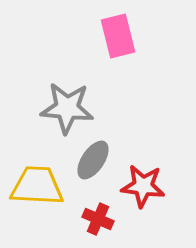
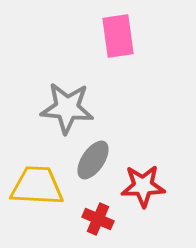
pink rectangle: rotated 6 degrees clockwise
red star: rotated 9 degrees counterclockwise
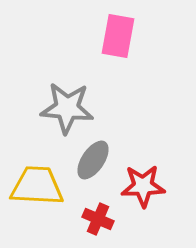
pink rectangle: rotated 18 degrees clockwise
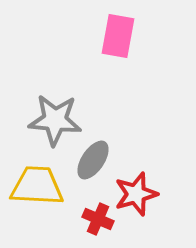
gray star: moved 12 px left, 12 px down
red star: moved 7 px left, 8 px down; rotated 15 degrees counterclockwise
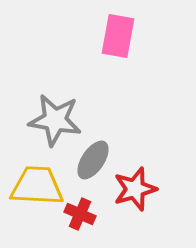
gray star: rotated 4 degrees clockwise
red star: moved 1 px left, 5 px up
red cross: moved 18 px left, 5 px up
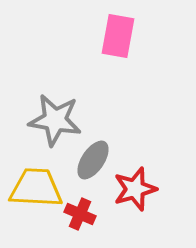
yellow trapezoid: moved 1 px left, 2 px down
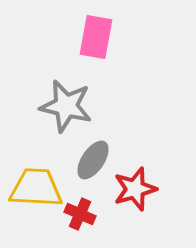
pink rectangle: moved 22 px left, 1 px down
gray star: moved 11 px right, 14 px up; rotated 4 degrees clockwise
